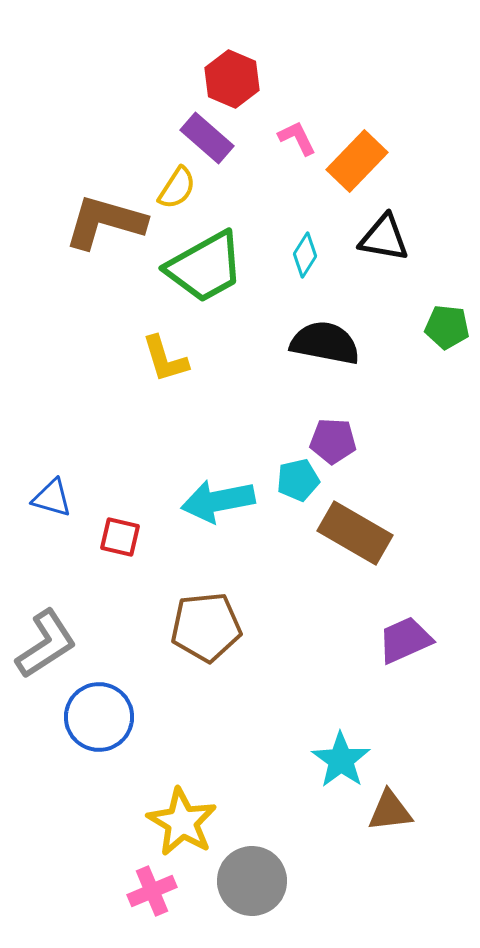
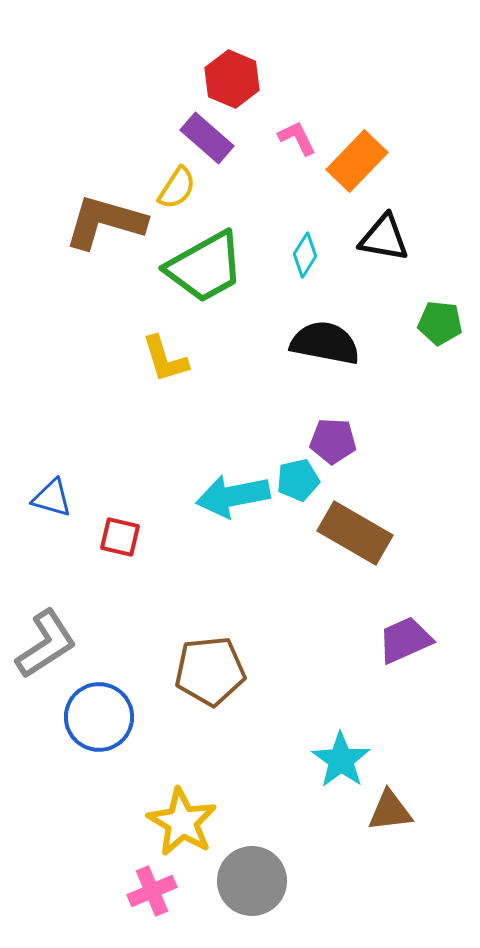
green pentagon: moved 7 px left, 4 px up
cyan arrow: moved 15 px right, 5 px up
brown pentagon: moved 4 px right, 44 px down
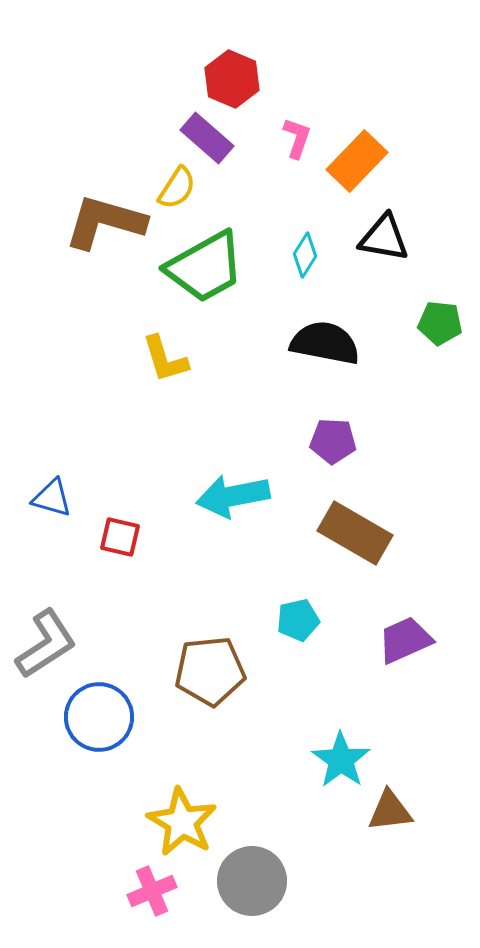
pink L-shape: rotated 45 degrees clockwise
cyan pentagon: moved 140 px down
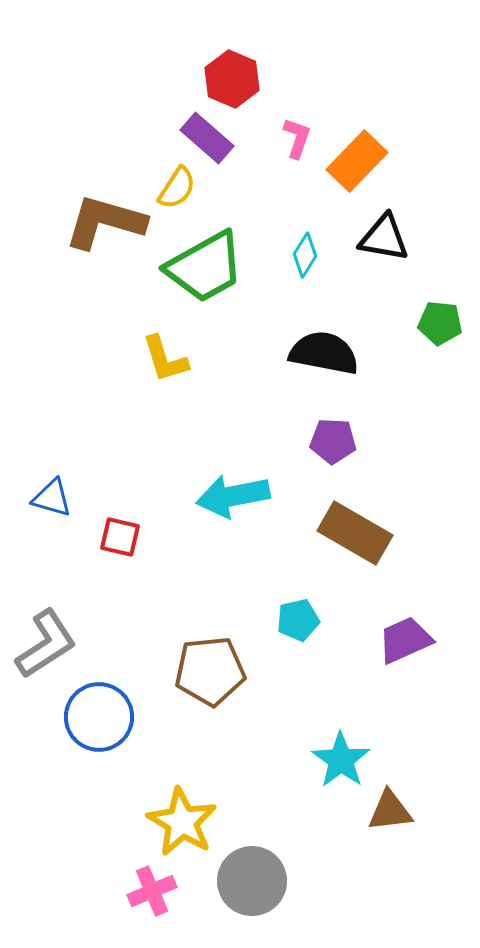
black semicircle: moved 1 px left, 10 px down
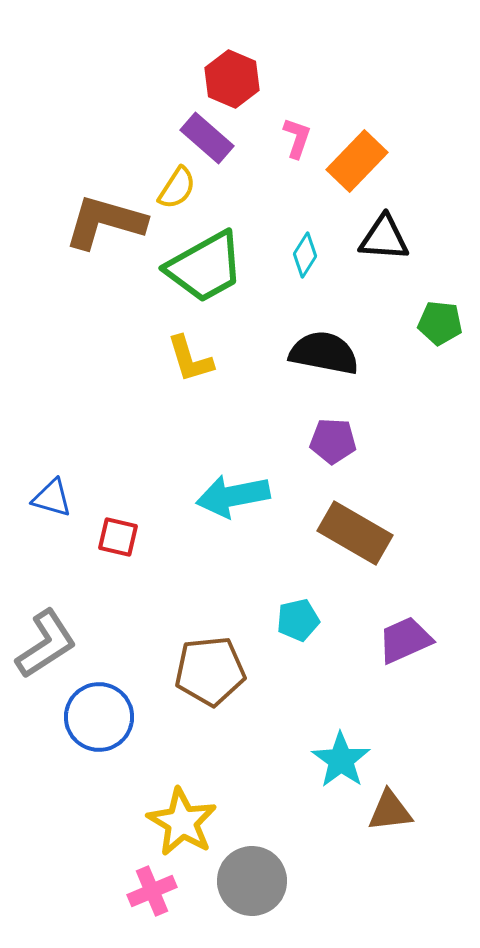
black triangle: rotated 6 degrees counterclockwise
yellow L-shape: moved 25 px right
red square: moved 2 px left
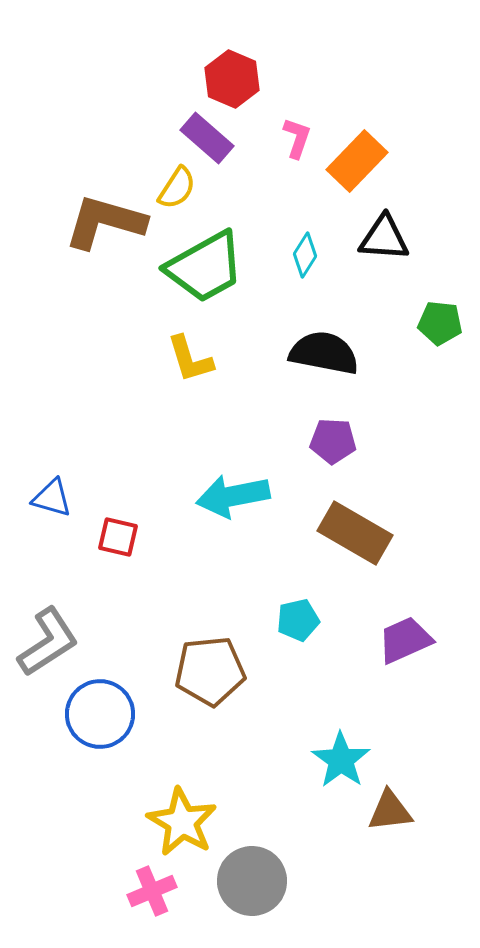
gray L-shape: moved 2 px right, 2 px up
blue circle: moved 1 px right, 3 px up
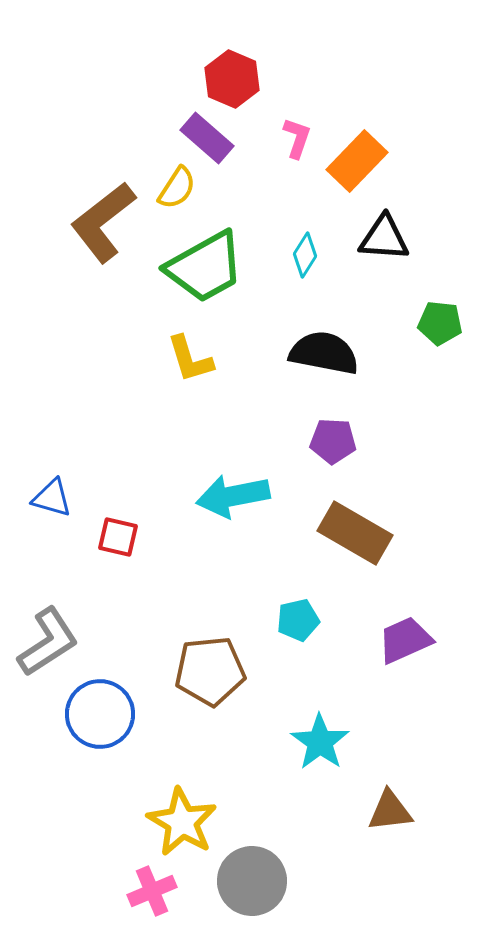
brown L-shape: moved 2 px left; rotated 54 degrees counterclockwise
cyan star: moved 21 px left, 18 px up
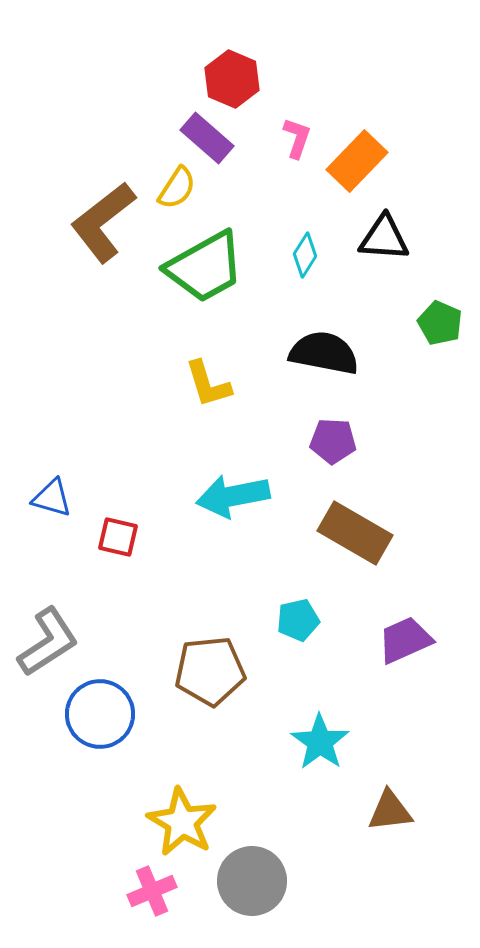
green pentagon: rotated 18 degrees clockwise
yellow L-shape: moved 18 px right, 25 px down
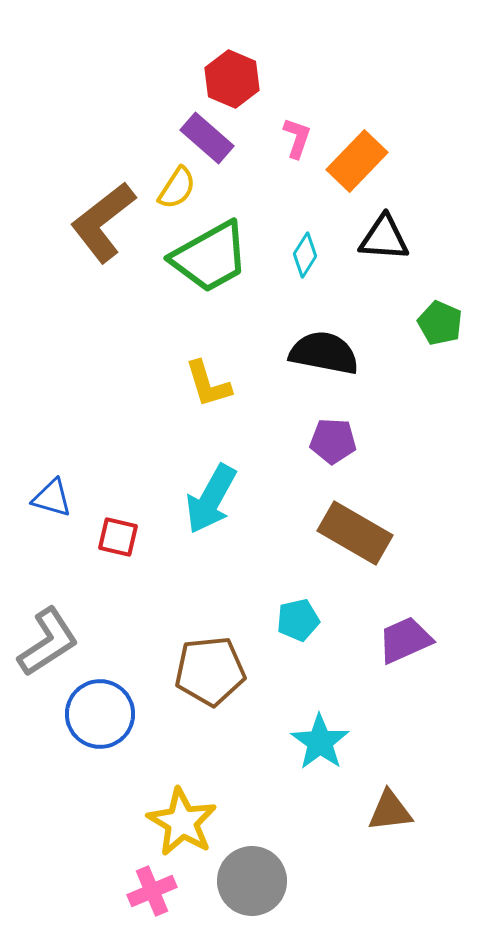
green trapezoid: moved 5 px right, 10 px up
cyan arrow: moved 22 px left, 3 px down; rotated 50 degrees counterclockwise
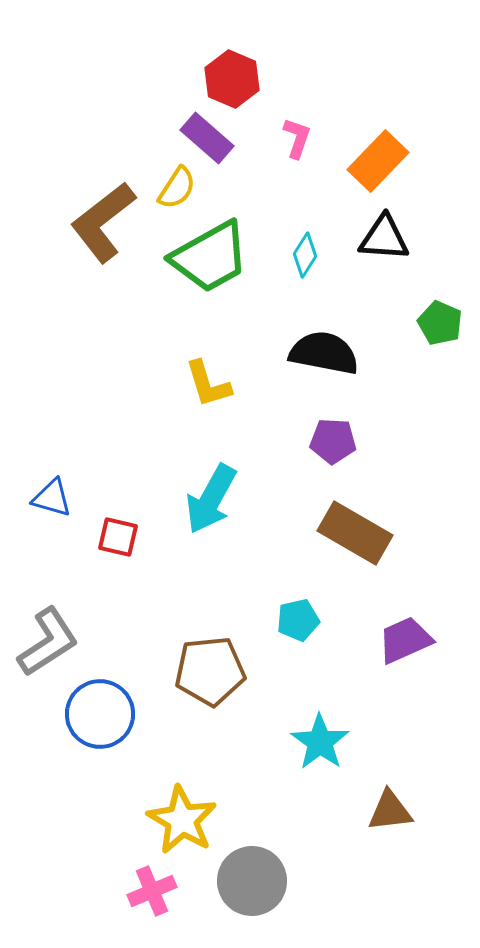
orange rectangle: moved 21 px right
yellow star: moved 2 px up
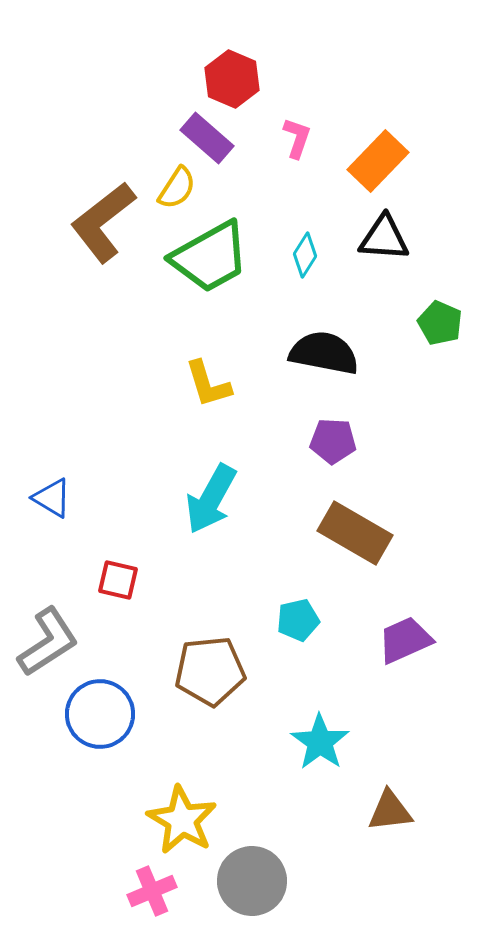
blue triangle: rotated 15 degrees clockwise
red square: moved 43 px down
